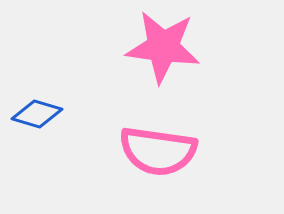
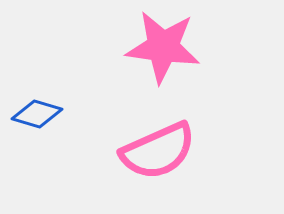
pink semicircle: rotated 32 degrees counterclockwise
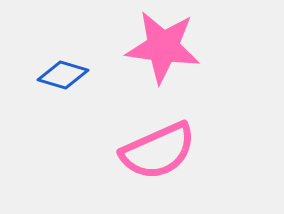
blue diamond: moved 26 px right, 39 px up
